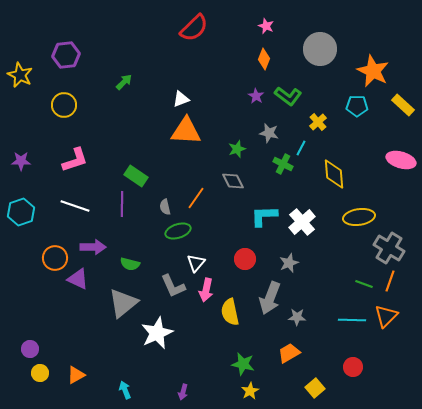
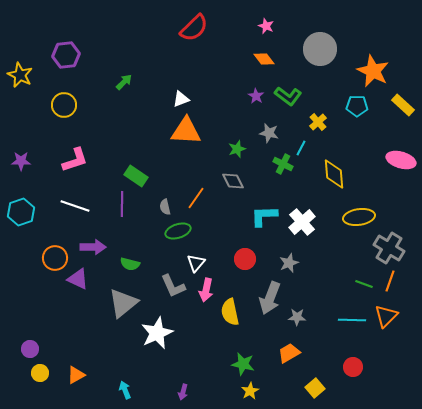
orange diamond at (264, 59): rotated 60 degrees counterclockwise
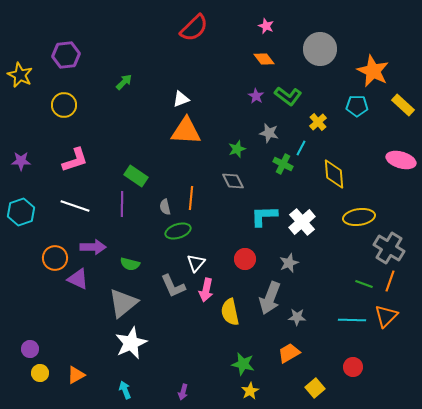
orange line at (196, 198): moved 5 px left; rotated 30 degrees counterclockwise
white star at (157, 333): moved 26 px left, 10 px down
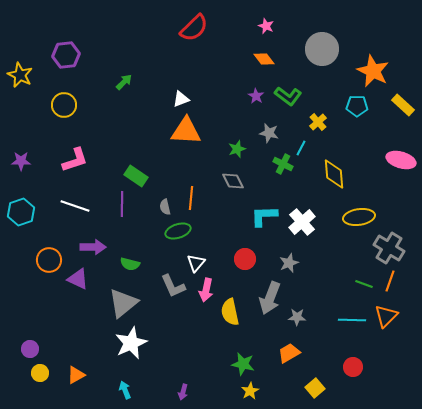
gray circle at (320, 49): moved 2 px right
orange circle at (55, 258): moved 6 px left, 2 px down
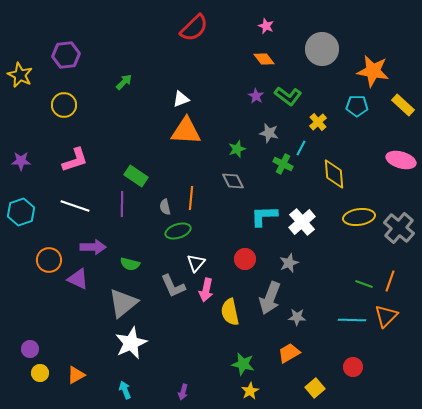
orange star at (373, 71): rotated 16 degrees counterclockwise
gray cross at (389, 248): moved 10 px right, 20 px up; rotated 8 degrees clockwise
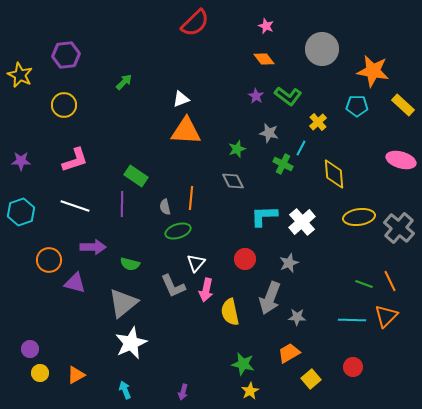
red semicircle at (194, 28): moved 1 px right, 5 px up
purple triangle at (78, 279): moved 3 px left, 4 px down; rotated 10 degrees counterclockwise
orange line at (390, 281): rotated 45 degrees counterclockwise
yellow square at (315, 388): moved 4 px left, 9 px up
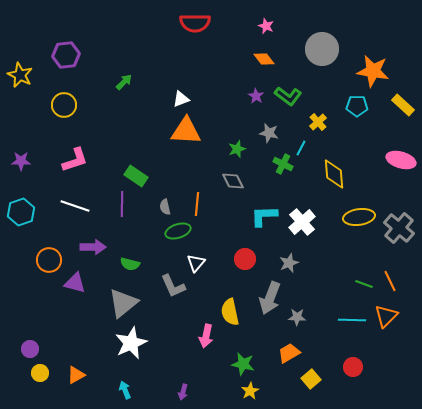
red semicircle at (195, 23): rotated 44 degrees clockwise
orange line at (191, 198): moved 6 px right, 6 px down
pink arrow at (206, 290): moved 46 px down
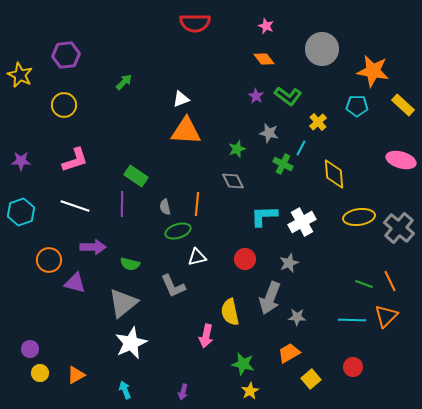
white cross at (302, 222): rotated 12 degrees clockwise
white triangle at (196, 263): moved 1 px right, 6 px up; rotated 36 degrees clockwise
